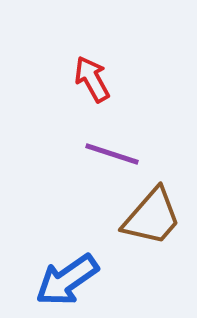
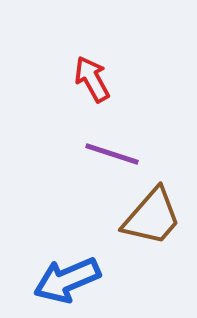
blue arrow: rotated 12 degrees clockwise
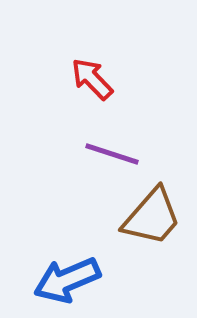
red arrow: rotated 15 degrees counterclockwise
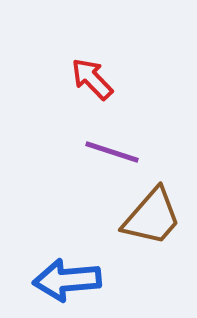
purple line: moved 2 px up
blue arrow: rotated 18 degrees clockwise
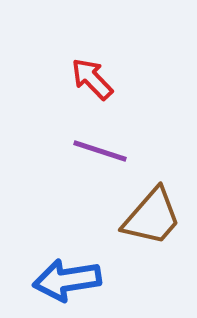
purple line: moved 12 px left, 1 px up
blue arrow: rotated 4 degrees counterclockwise
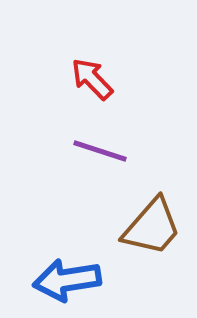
brown trapezoid: moved 10 px down
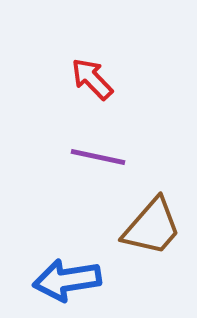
purple line: moved 2 px left, 6 px down; rotated 6 degrees counterclockwise
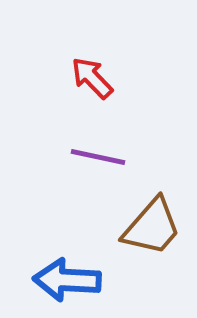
red arrow: moved 1 px up
blue arrow: rotated 12 degrees clockwise
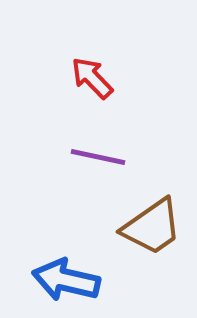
brown trapezoid: rotated 14 degrees clockwise
blue arrow: moved 1 px left; rotated 10 degrees clockwise
